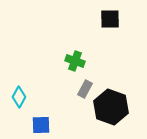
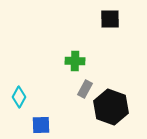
green cross: rotated 18 degrees counterclockwise
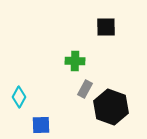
black square: moved 4 px left, 8 px down
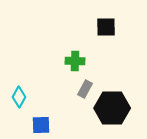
black hexagon: moved 1 px right, 1 px down; rotated 20 degrees counterclockwise
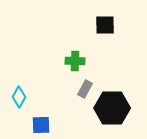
black square: moved 1 px left, 2 px up
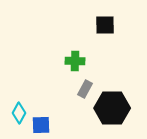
cyan diamond: moved 16 px down
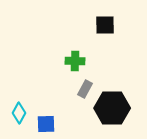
blue square: moved 5 px right, 1 px up
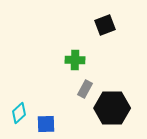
black square: rotated 20 degrees counterclockwise
green cross: moved 1 px up
cyan diamond: rotated 20 degrees clockwise
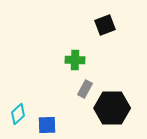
cyan diamond: moved 1 px left, 1 px down
blue square: moved 1 px right, 1 px down
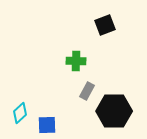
green cross: moved 1 px right, 1 px down
gray rectangle: moved 2 px right, 2 px down
black hexagon: moved 2 px right, 3 px down
cyan diamond: moved 2 px right, 1 px up
